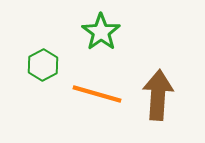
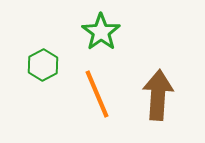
orange line: rotated 51 degrees clockwise
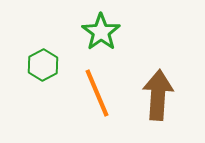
orange line: moved 1 px up
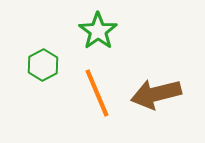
green star: moved 3 px left, 1 px up
brown arrow: moved 2 px left, 1 px up; rotated 108 degrees counterclockwise
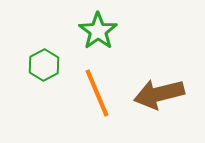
green hexagon: moved 1 px right
brown arrow: moved 3 px right
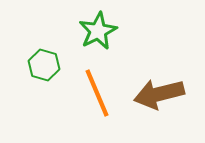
green star: rotated 9 degrees clockwise
green hexagon: rotated 16 degrees counterclockwise
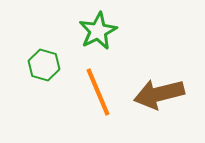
orange line: moved 1 px right, 1 px up
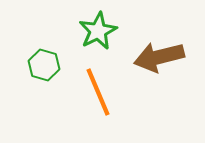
brown arrow: moved 37 px up
